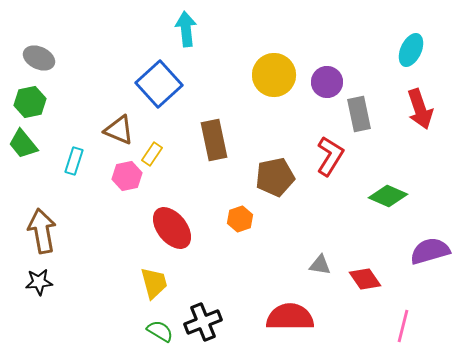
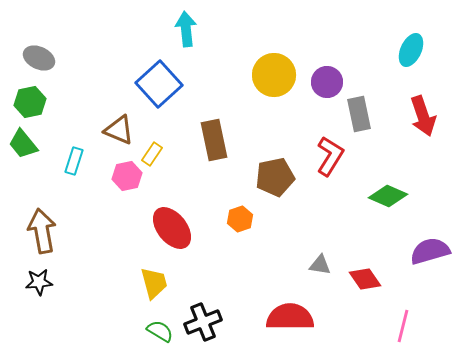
red arrow: moved 3 px right, 7 px down
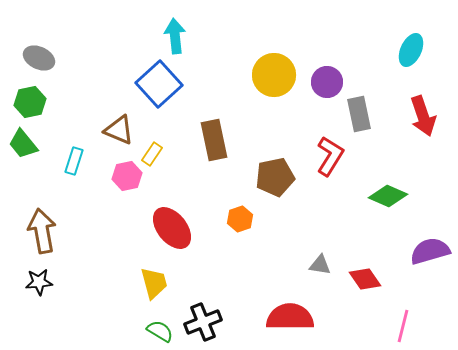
cyan arrow: moved 11 px left, 7 px down
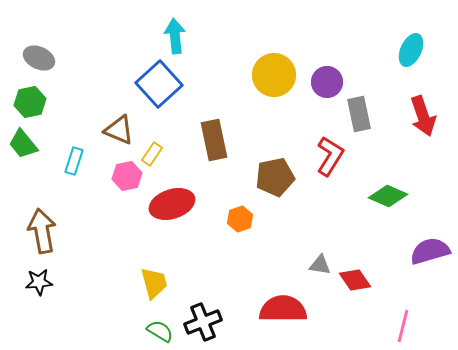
red ellipse: moved 24 px up; rotated 69 degrees counterclockwise
red diamond: moved 10 px left, 1 px down
red semicircle: moved 7 px left, 8 px up
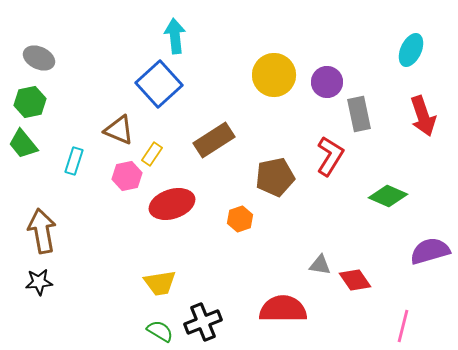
brown rectangle: rotated 69 degrees clockwise
yellow trapezoid: moved 6 px right; rotated 96 degrees clockwise
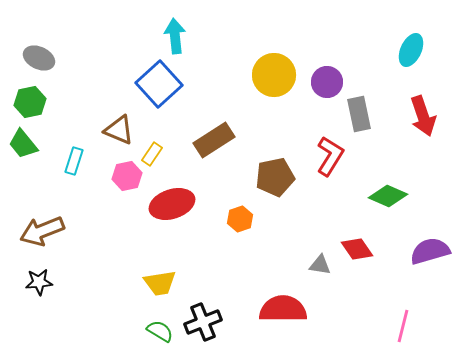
brown arrow: rotated 102 degrees counterclockwise
red diamond: moved 2 px right, 31 px up
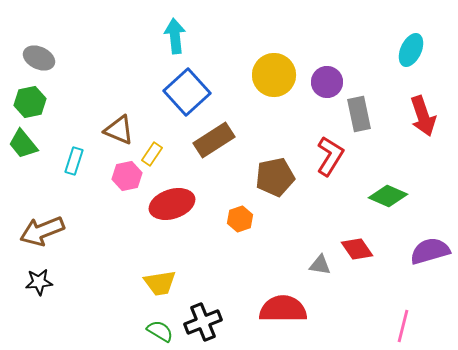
blue square: moved 28 px right, 8 px down
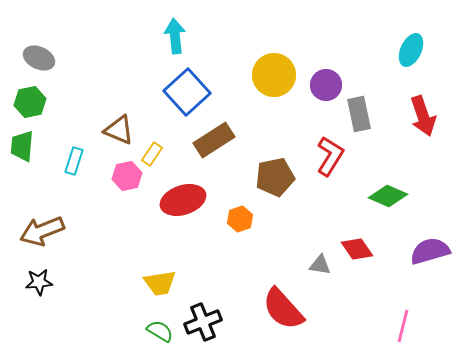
purple circle: moved 1 px left, 3 px down
green trapezoid: moved 1 px left, 2 px down; rotated 44 degrees clockwise
red ellipse: moved 11 px right, 4 px up
red semicircle: rotated 132 degrees counterclockwise
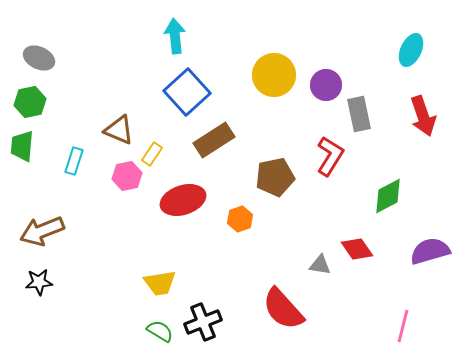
green diamond: rotated 51 degrees counterclockwise
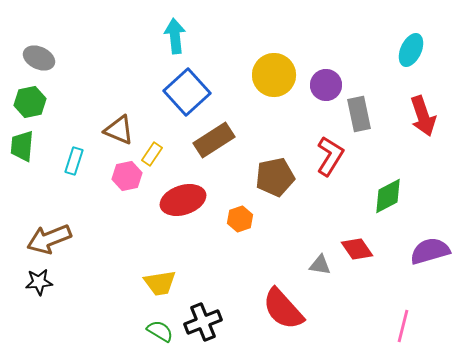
brown arrow: moved 7 px right, 8 px down
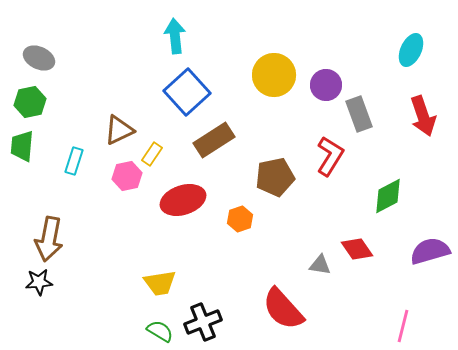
gray rectangle: rotated 8 degrees counterclockwise
brown triangle: rotated 48 degrees counterclockwise
brown arrow: rotated 57 degrees counterclockwise
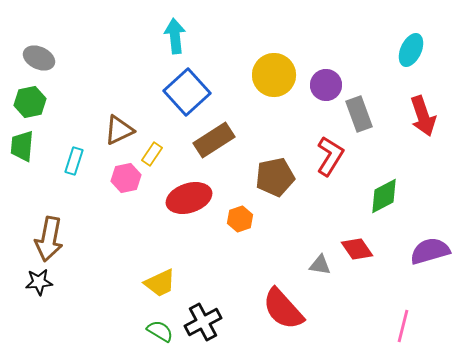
pink hexagon: moved 1 px left, 2 px down
green diamond: moved 4 px left
red ellipse: moved 6 px right, 2 px up
yellow trapezoid: rotated 16 degrees counterclockwise
black cross: rotated 6 degrees counterclockwise
